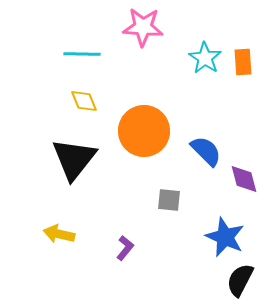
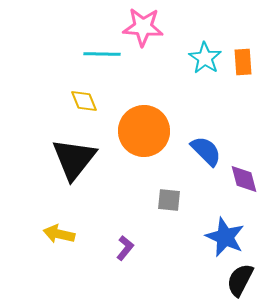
cyan line: moved 20 px right
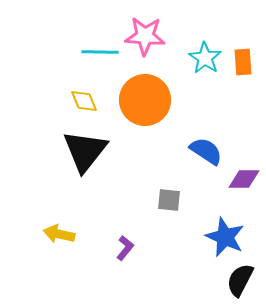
pink star: moved 2 px right, 9 px down
cyan line: moved 2 px left, 2 px up
orange circle: moved 1 px right, 31 px up
blue semicircle: rotated 12 degrees counterclockwise
black triangle: moved 11 px right, 8 px up
purple diamond: rotated 76 degrees counterclockwise
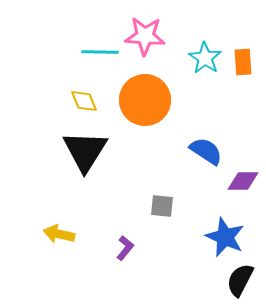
black triangle: rotated 6 degrees counterclockwise
purple diamond: moved 1 px left, 2 px down
gray square: moved 7 px left, 6 px down
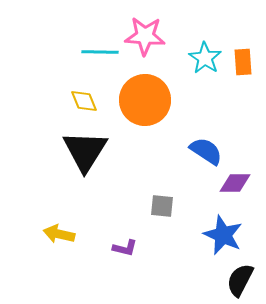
purple diamond: moved 8 px left, 2 px down
blue star: moved 2 px left, 2 px up
purple L-shape: rotated 65 degrees clockwise
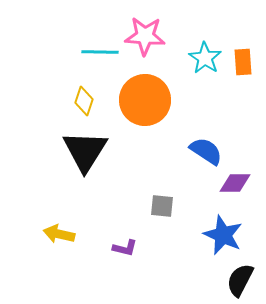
yellow diamond: rotated 40 degrees clockwise
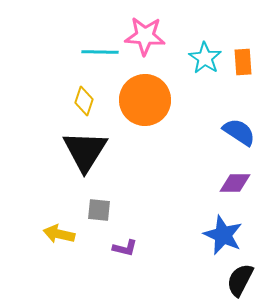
blue semicircle: moved 33 px right, 19 px up
gray square: moved 63 px left, 4 px down
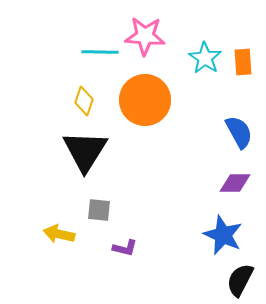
blue semicircle: rotated 28 degrees clockwise
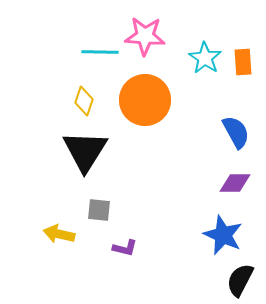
blue semicircle: moved 3 px left
